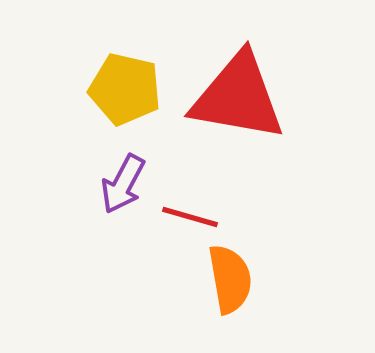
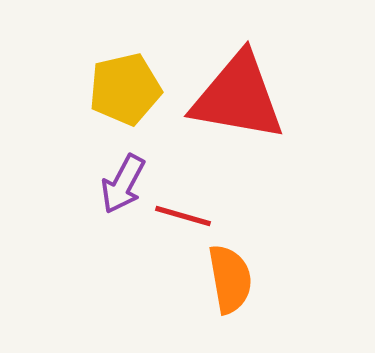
yellow pentagon: rotated 26 degrees counterclockwise
red line: moved 7 px left, 1 px up
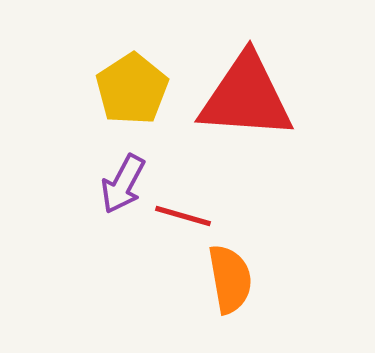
yellow pentagon: moved 7 px right; rotated 20 degrees counterclockwise
red triangle: moved 8 px right; rotated 6 degrees counterclockwise
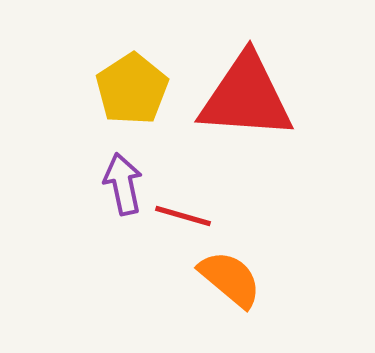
purple arrow: rotated 140 degrees clockwise
orange semicircle: rotated 40 degrees counterclockwise
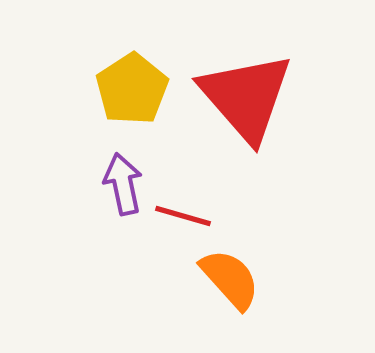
red triangle: rotated 45 degrees clockwise
orange semicircle: rotated 8 degrees clockwise
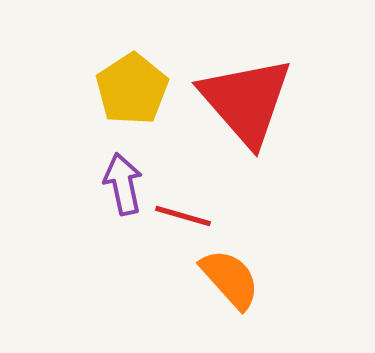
red triangle: moved 4 px down
